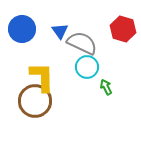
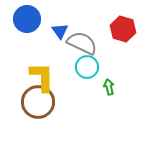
blue circle: moved 5 px right, 10 px up
green arrow: moved 3 px right; rotated 14 degrees clockwise
brown circle: moved 3 px right, 1 px down
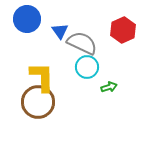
red hexagon: moved 1 px down; rotated 20 degrees clockwise
green arrow: rotated 84 degrees clockwise
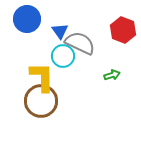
red hexagon: rotated 15 degrees counterclockwise
gray semicircle: moved 2 px left
cyan circle: moved 24 px left, 11 px up
green arrow: moved 3 px right, 12 px up
brown circle: moved 3 px right, 1 px up
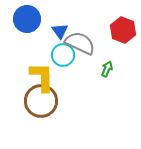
cyan circle: moved 1 px up
green arrow: moved 5 px left, 6 px up; rotated 49 degrees counterclockwise
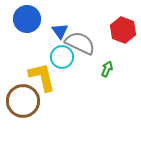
cyan circle: moved 1 px left, 2 px down
yellow L-shape: rotated 12 degrees counterclockwise
brown circle: moved 18 px left
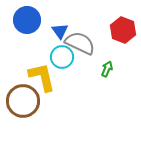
blue circle: moved 1 px down
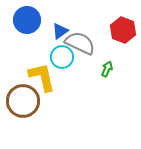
blue triangle: rotated 30 degrees clockwise
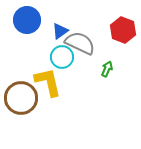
yellow L-shape: moved 6 px right, 5 px down
brown circle: moved 2 px left, 3 px up
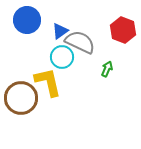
gray semicircle: moved 1 px up
